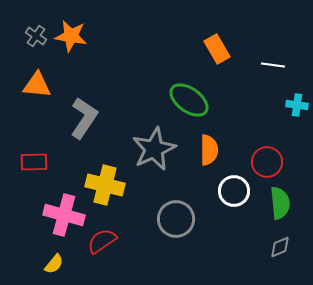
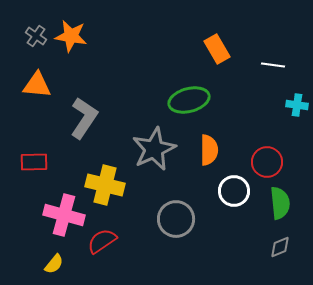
green ellipse: rotated 51 degrees counterclockwise
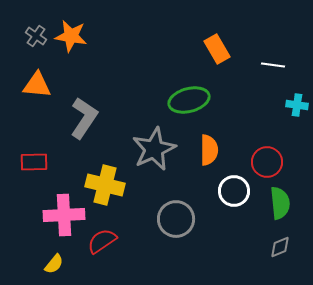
pink cross: rotated 18 degrees counterclockwise
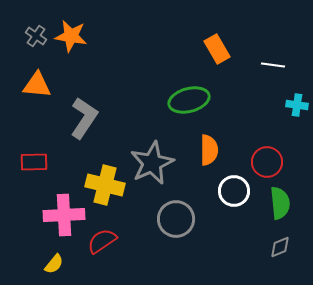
gray star: moved 2 px left, 14 px down
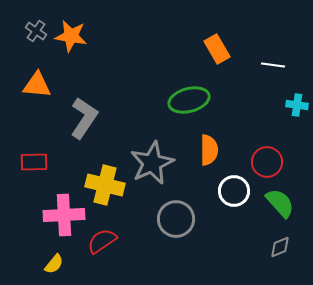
gray cross: moved 5 px up
green semicircle: rotated 36 degrees counterclockwise
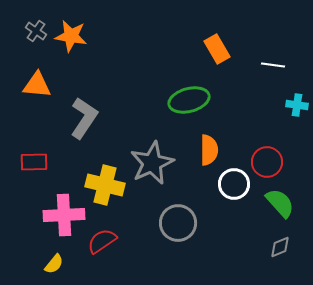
white circle: moved 7 px up
gray circle: moved 2 px right, 4 px down
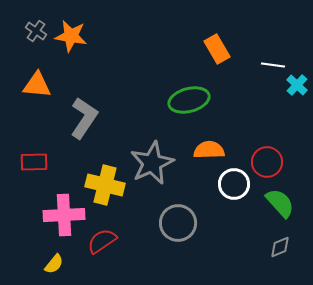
cyan cross: moved 20 px up; rotated 35 degrees clockwise
orange semicircle: rotated 92 degrees counterclockwise
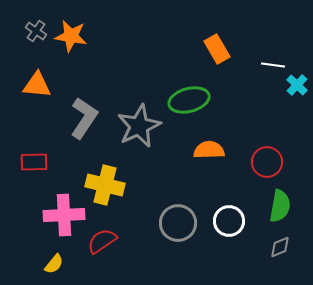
gray star: moved 13 px left, 37 px up
white circle: moved 5 px left, 37 px down
green semicircle: moved 3 px down; rotated 52 degrees clockwise
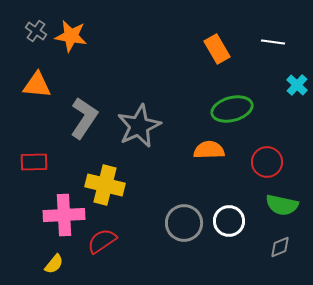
white line: moved 23 px up
green ellipse: moved 43 px right, 9 px down
green semicircle: moved 2 px right, 1 px up; rotated 92 degrees clockwise
gray circle: moved 6 px right
